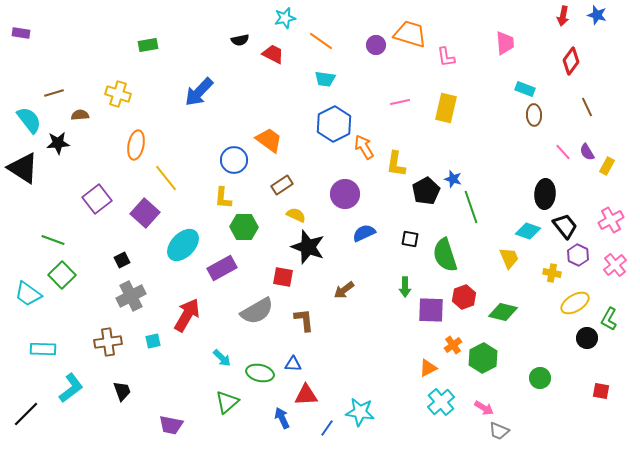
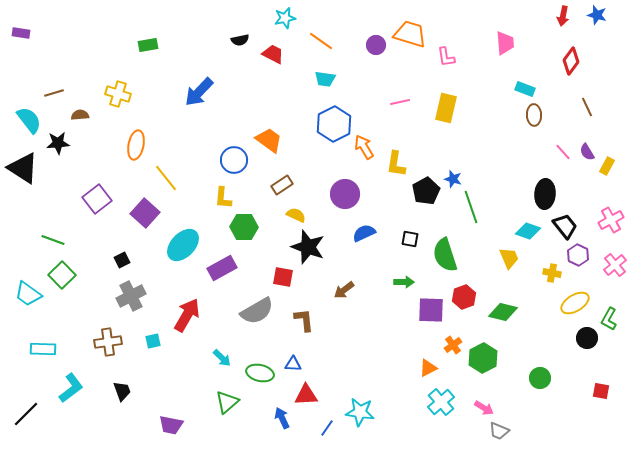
green arrow at (405, 287): moved 1 px left, 5 px up; rotated 90 degrees counterclockwise
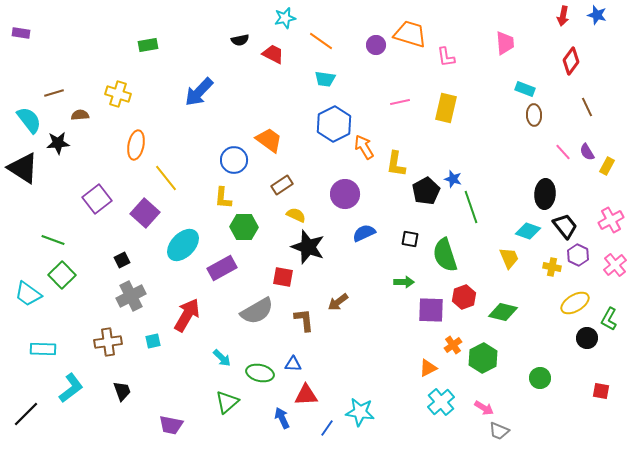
yellow cross at (552, 273): moved 6 px up
brown arrow at (344, 290): moved 6 px left, 12 px down
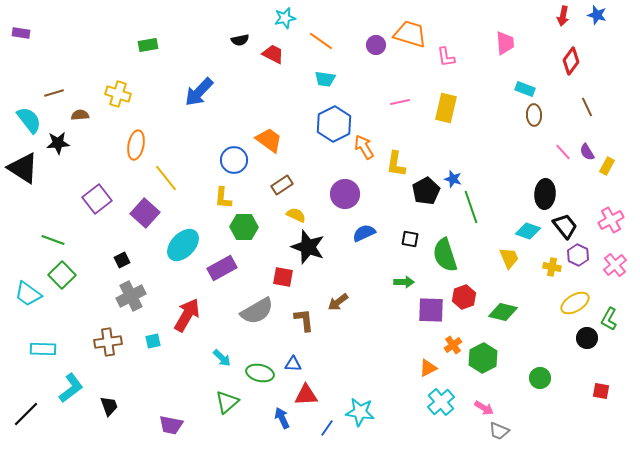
black trapezoid at (122, 391): moved 13 px left, 15 px down
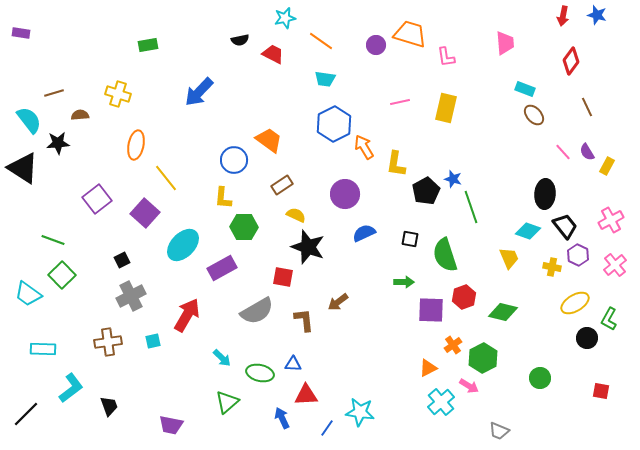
brown ellipse at (534, 115): rotated 40 degrees counterclockwise
pink arrow at (484, 408): moved 15 px left, 22 px up
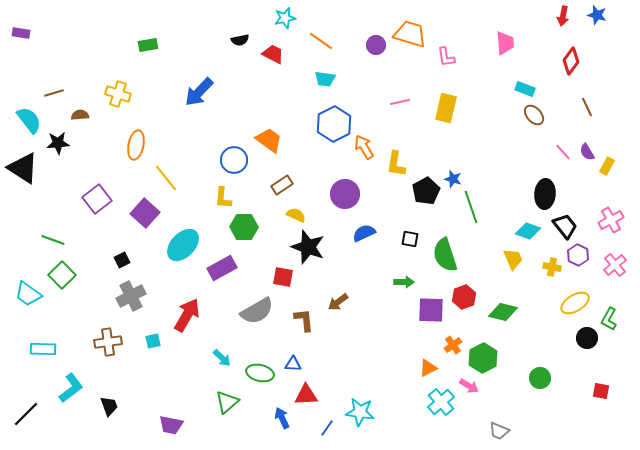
yellow trapezoid at (509, 258): moved 4 px right, 1 px down
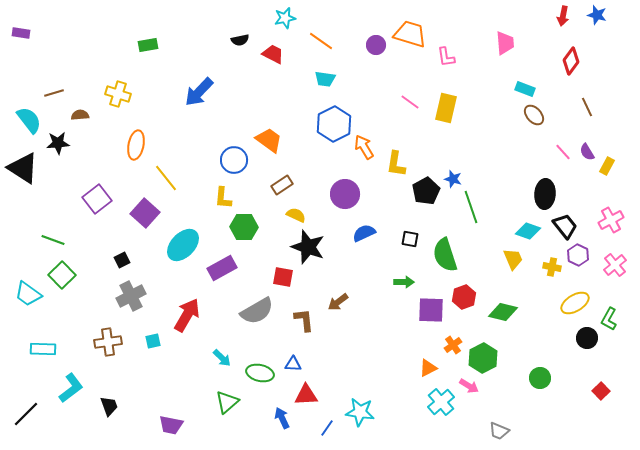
pink line at (400, 102): moved 10 px right; rotated 48 degrees clockwise
red square at (601, 391): rotated 36 degrees clockwise
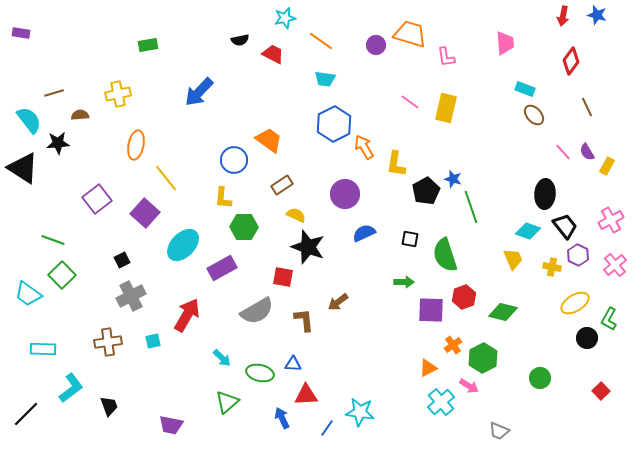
yellow cross at (118, 94): rotated 30 degrees counterclockwise
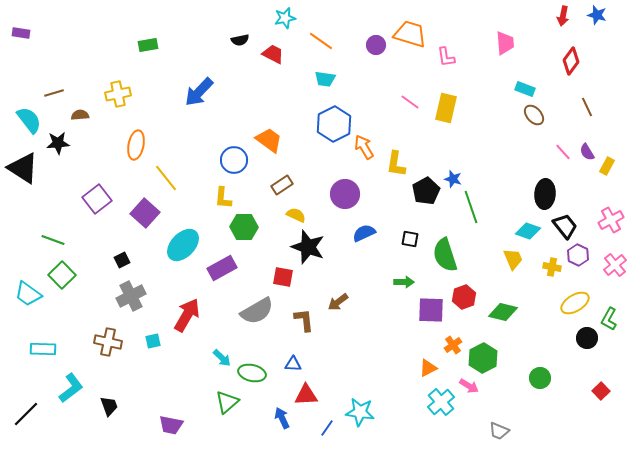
brown cross at (108, 342): rotated 20 degrees clockwise
green ellipse at (260, 373): moved 8 px left
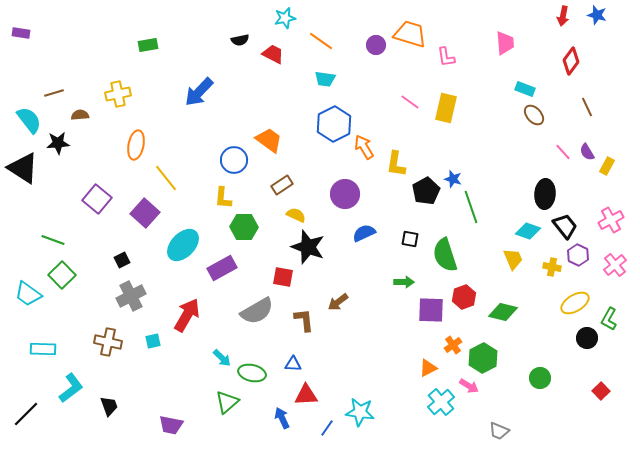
purple square at (97, 199): rotated 12 degrees counterclockwise
